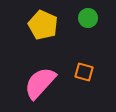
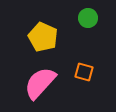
yellow pentagon: moved 12 px down
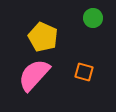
green circle: moved 5 px right
pink semicircle: moved 6 px left, 8 px up
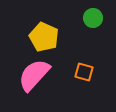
yellow pentagon: moved 1 px right
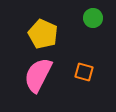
yellow pentagon: moved 1 px left, 3 px up
pink semicircle: moved 4 px right; rotated 15 degrees counterclockwise
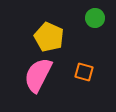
green circle: moved 2 px right
yellow pentagon: moved 6 px right, 3 px down
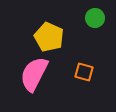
pink semicircle: moved 4 px left, 1 px up
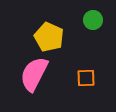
green circle: moved 2 px left, 2 px down
orange square: moved 2 px right, 6 px down; rotated 18 degrees counterclockwise
